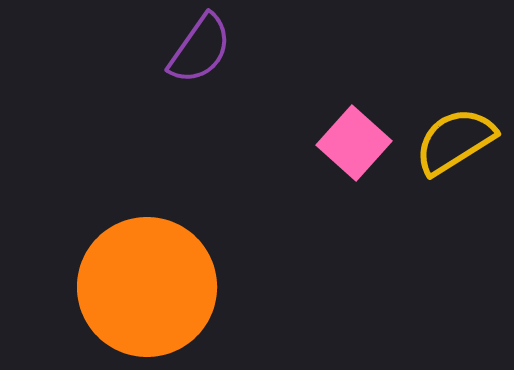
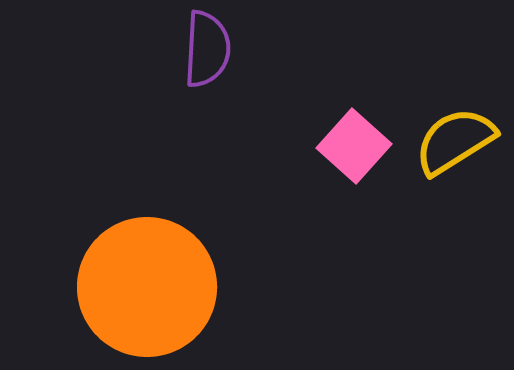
purple semicircle: moved 7 px right; rotated 32 degrees counterclockwise
pink square: moved 3 px down
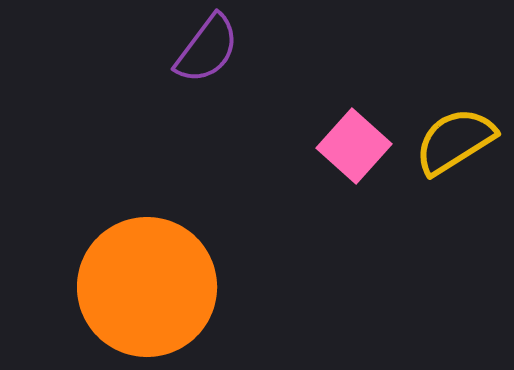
purple semicircle: rotated 34 degrees clockwise
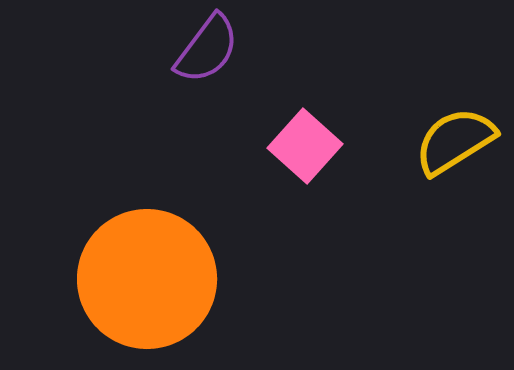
pink square: moved 49 px left
orange circle: moved 8 px up
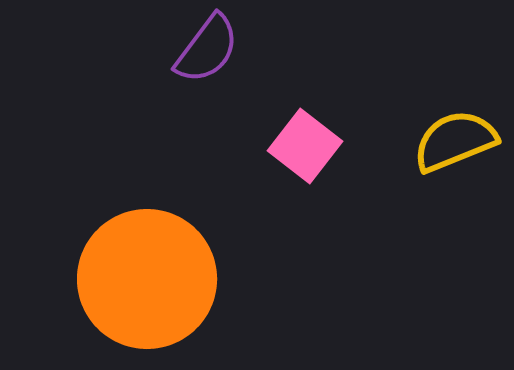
yellow semicircle: rotated 10 degrees clockwise
pink square: rotated 4 degrees counterclockwise
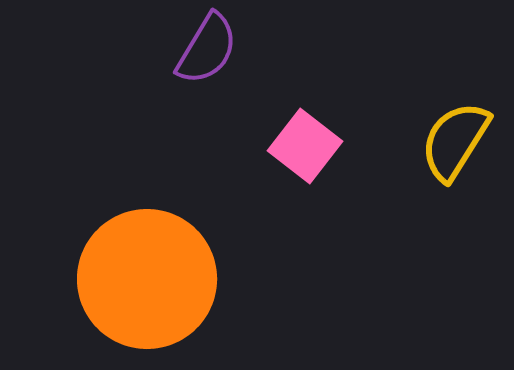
purple semicircle: rotated 6 degrees counterclockwise
yellow semicircle: rotated 36 degrees counterclockwise
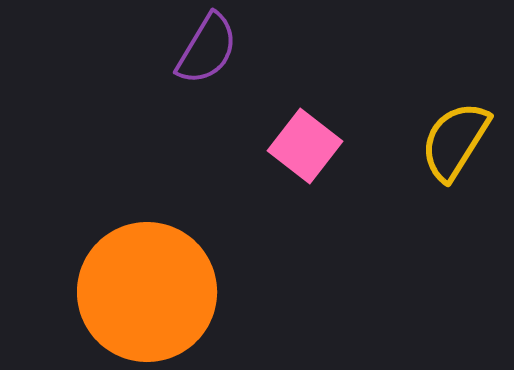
orange circle: moved 13 px down
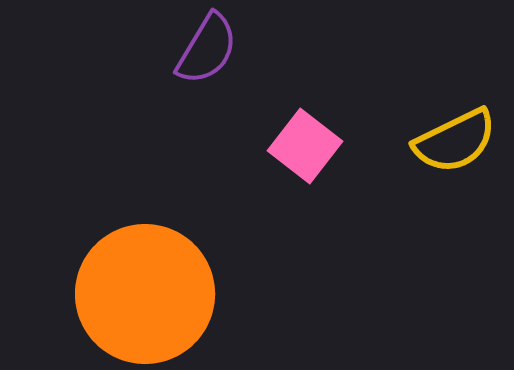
yellow semicircle: rotated 148 degrees counterclockwise
orange circle: moved 2 px left, 2 px down
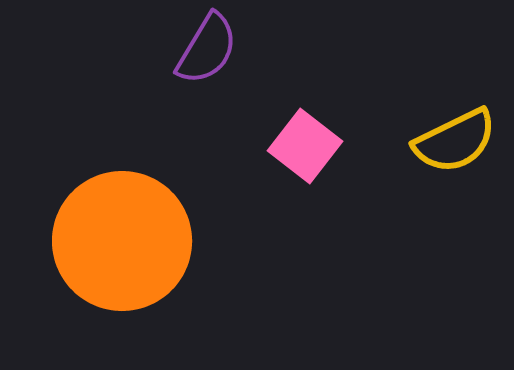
orange circle: moved 23 px left, 53 px up
